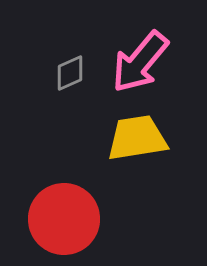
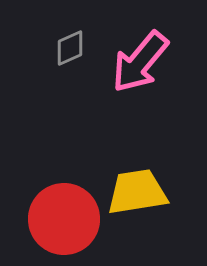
gray diamond: moved 25 px up
yellow trapezoid: moved 54 px down
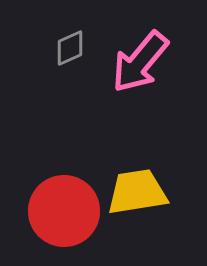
red circle: moved 8 px up
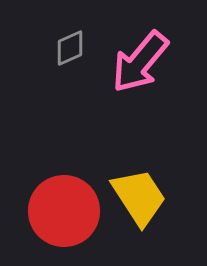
yellow trapezoid: moved 2 px right, 5 px down; rotated 66 degrees clockwise
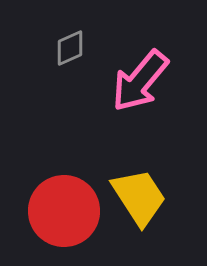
pink arrow: moved 19 px down
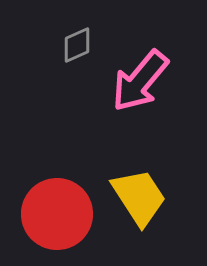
gray diamond: moved 7 px right, 3 px up
red circle: moved 7 px left, 3 px down
